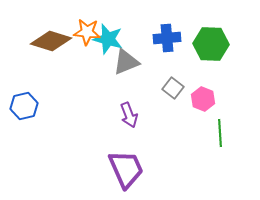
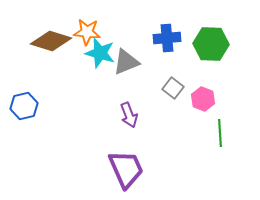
cyan star: moved 8 px left, 14 px down
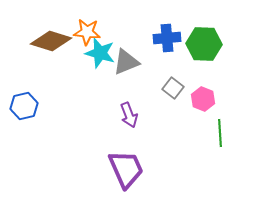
green hexagon: moved 7 px left
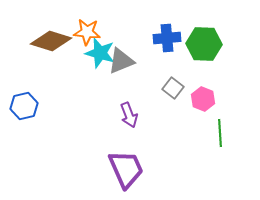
gray triangle: moved 5 px left, 1 px up
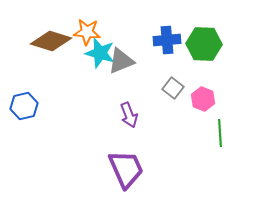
blue cross: moved 2 px down
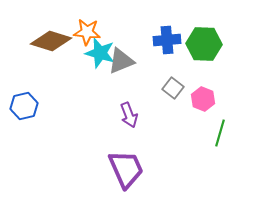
green line: rotated 20 degrees clockwise
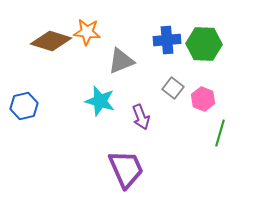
cyan star: moved 48 px down
purple arrow: moved 12 px right, 2 px down
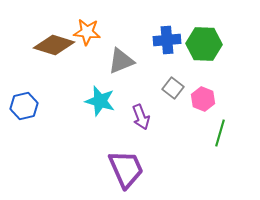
brown diamond: moved 3 px right, 4 px down
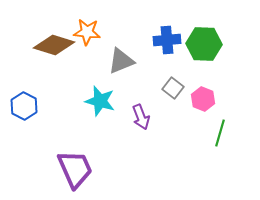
blue hexagon: rotated 20 degrees counterclockwise
purple trapezoid: moved 51 px left
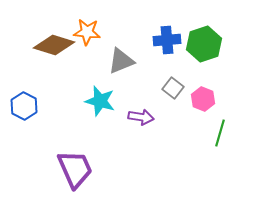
green hexagon: rotated 20 degrees counterclockwise
purple arrow: rotated 60 degrees counterclockwise
